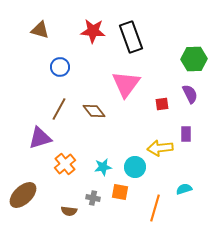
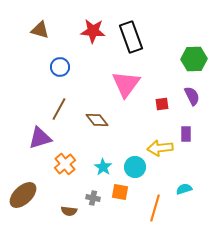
purple semicircle: moved 2 px right, 2 px down
brown diamond: moved 3 px right, 9 px down
cyan star: rotated 30 degrees counterclockwise
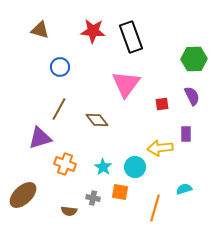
orange cross: rotated 30 degrees counterclockwise
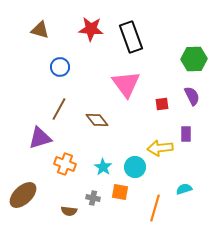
red star: moved 2 px left, 2 px up
pink triangle: rotated 12 degrees counterclockwise
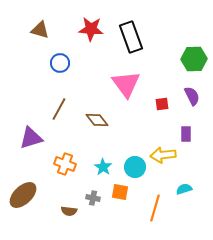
blue circle: moved 4 px up
purple triangle: moved 9 px left
yellow arrow: moved 3 px right, 7 px down
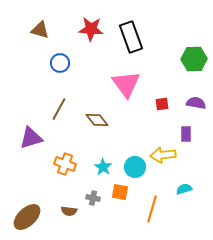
purple semicircle: moved 4 px right, 7 px down; rotated 54 degrees counterclockwise
brown ellipse: moved 4 px right, 22 px down
orange line: moved 3 px left, 1 px down
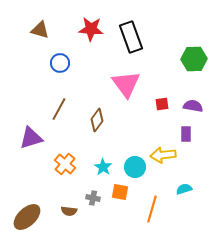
purple semicircle: moved 3 px left, 3 px down
brown diamond: rotated 75 degrees clockwise
orange cross: rotated 20 degrees clockwise
